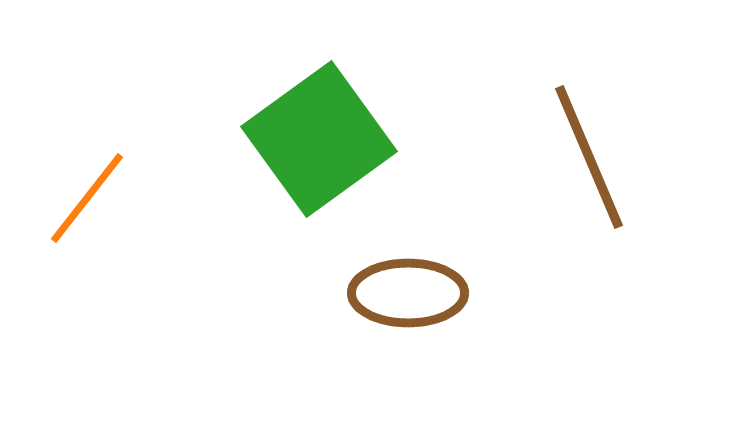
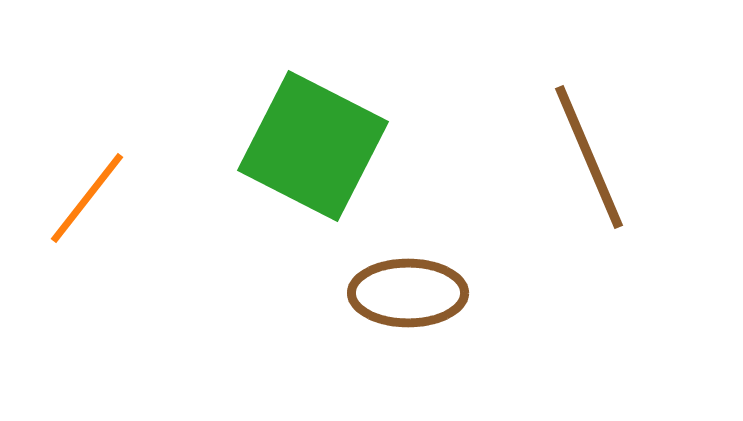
green square: moved 6 px left, 7 px down; rotated 27 degrees counterclockwise
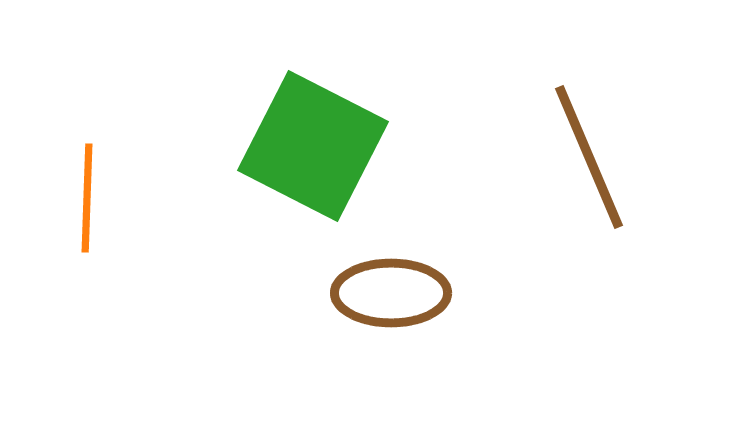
orange line: rotated 36 degrees counterclockwise
brown ellipse: moved 17 px left
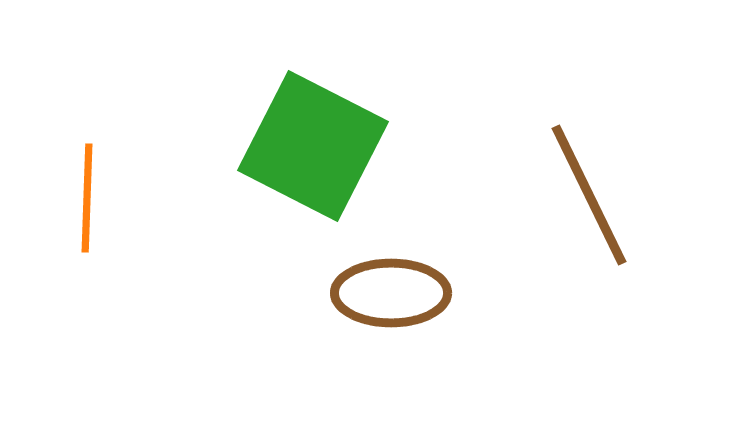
brown line: moved 38 px down; rotated 3 degrees counterclockwise
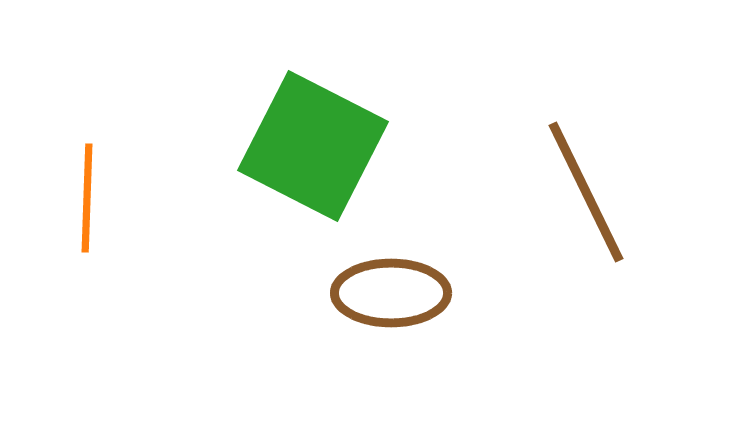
brown line: moved 3 px left, 3 px up
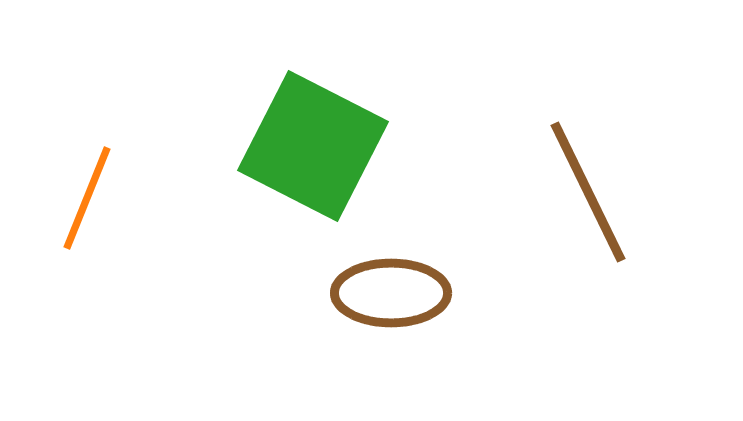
brown line: moved 2 px right
orange line: rotated 20 degrees clockwise
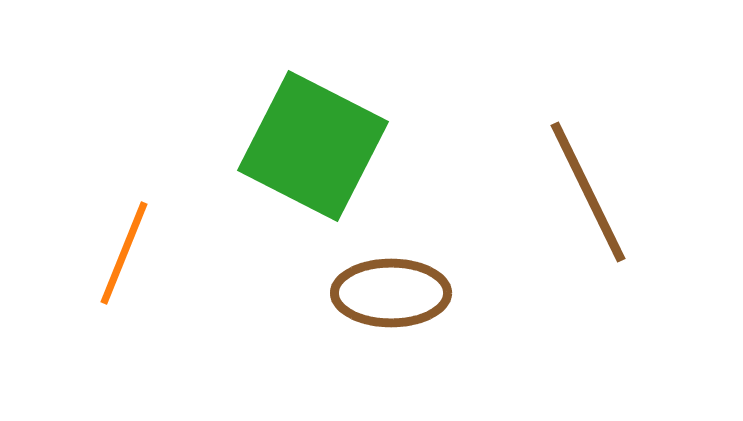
orange line: moved 37 px right, 55 px down
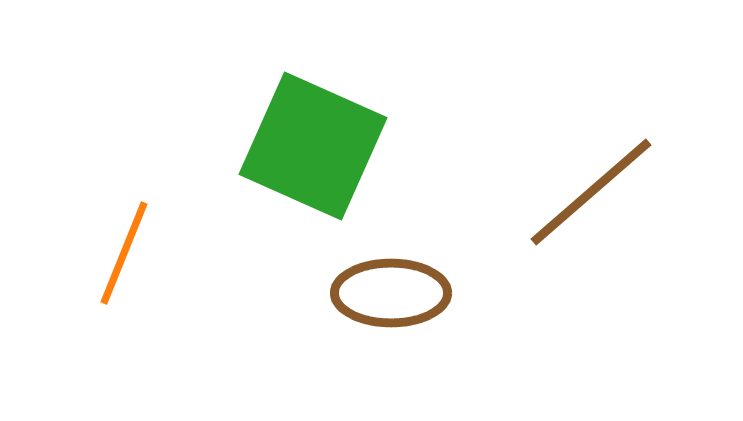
green square: rotated 3 degrees counterclockwise
brown line: moved 3 px right; rotated 75 degrees clockwise
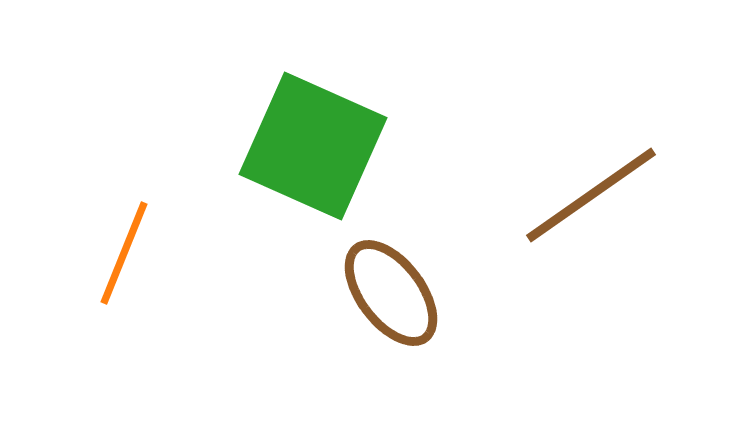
brown line: moved 3 px down; rotated 6 degrees clockwise
brown ellipse: rotated 53 degrees clockwise
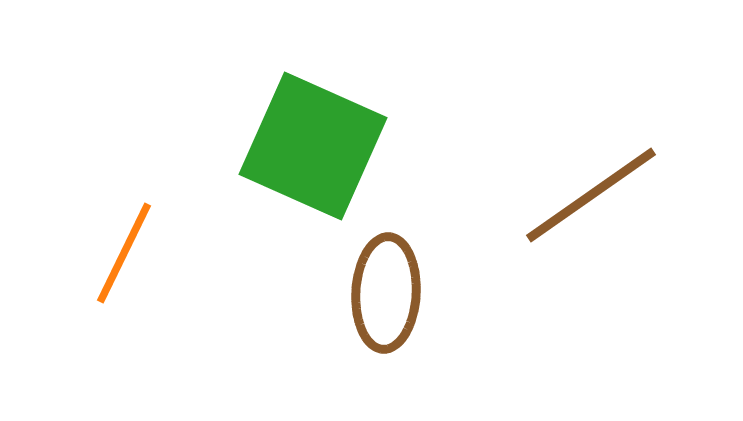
orange line: rotated 4 degrees clockwise
brown ellipse: moved 5 px left; rotated 40 degrees clockwise
